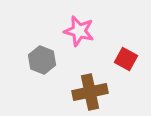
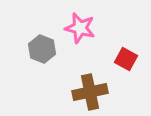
pink star: moved 1 px right, 3 px up
gray hexagon: moved 11 px up
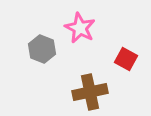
pink star: rotated 12 degrees clockwise
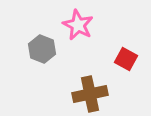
pink star: moved 2 px left, 3 px up
brown cross: moved 2 px down
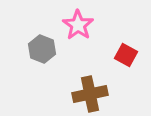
pink star: rotated 8 degrees clockwise
red square: moved 4 px up
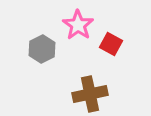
gray hexagon: rotated 12 degrees clockwise
red square: moved 15 px left, 11 px up
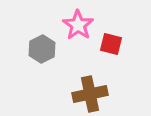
red square: rotated 15 degrees counterclockwise
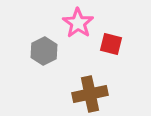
pink star: moved 2 px up
gray hexagon: moved 2 px right, 2 px down
